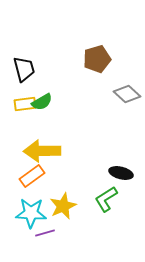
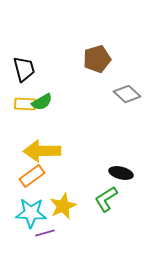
yellow rectangle: rotated 10 degrees clockwise
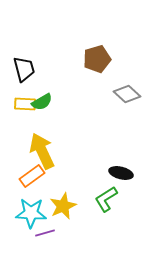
yellow arrow: rotated 66 degrees clockwise
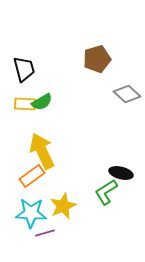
green L-shape: moved 7 px up
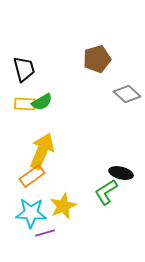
yellow arrow: rotated 48 degrees clockwise
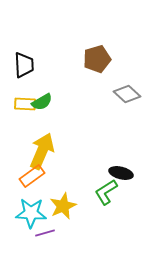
black trapezoid: moved 4 px up; rotated 12 degrees clockwise
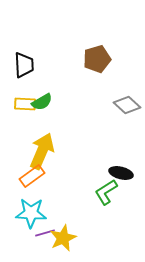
gray diamond: moved 11 px down
yellow star: moved 32 px down
